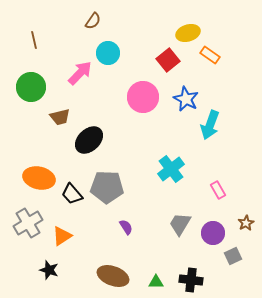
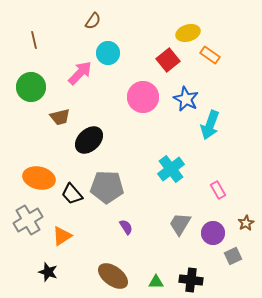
gray cross: moved 3 px up
black star: moved 1 px left, 2 px down
brown ellipse: rotated 16 degrees clockwise
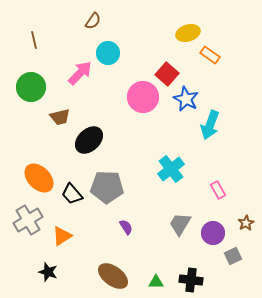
red square: moved 1 px left, 14 px down; rotated 10 degrees counterclockwise
orange ellipse: rotated 32 degrees clockwise
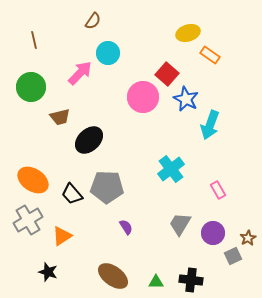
orange ellipse: moved 6 px left, 2 px down; rotated 12 degrees counterclockwise
brown star: moved 2 px right, 15 px down
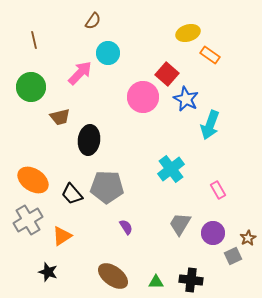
black ellipse: rotated 40 degrees counterclockwise
